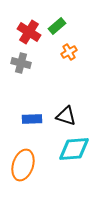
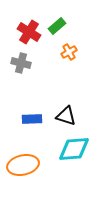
orange ellipse: rotated 60 degrees clockwise
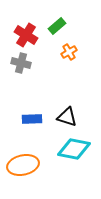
red cross: moved 3 px left, 3 px down
black triangle: moved 1 px right, 1 px down
cyan diamond: rotated 16 degrees clockwise
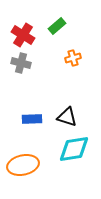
red cross: moved 3 px left
orange cross: moved 4 px right, 6 px down; rotated 14 degrees clockwise
cyan diamond: rotated 20 degrees counterclockwise
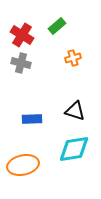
red cross: moved 1 px left
black triangle: moved 8 px right, 6 px up
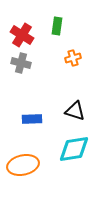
green rectangle: rotated 42 degrees counterclockwise
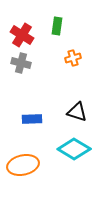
black triangle: moved 2 px right, 1 px down
cyan diamond: rotated 40 degrees clockwise
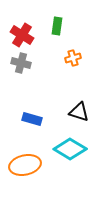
black triangle: moved 2 px right
blue rectangle: rotated 18 degrees clockwise
cyan diamond: moved 4 px left
orange ellipse: moved 2 px right
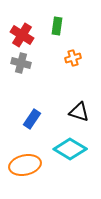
blue rectangle: rotated 72 degrees counterclockwise
